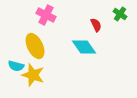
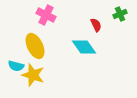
green cross: rotated 32 degrees clockwise
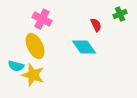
pink cross: moved 4 px left, 4 px down
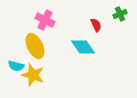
pink cross: moved 3 px right, 1 px down
cyan diamond: moved 1 px left
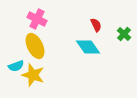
green cross: moved 4 px right, 20 px down; rotated 24 degrees counterclockwise
pink cross: moved 8 px left, 1 px up
cyan diamond: moved 5 px right
cyan semicircle: rotated 35 degrees counterclockwise
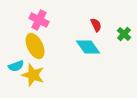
pink cross: moved 2 px right, 1 px down
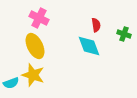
pink cross: moved 2 px up
red semicircle: rotated 16 degrees clockwise
green cross: rotated 24 degrees counterclockwise
cyan diamond: moved 1 px right, 1 px up; rotated 15 degrees clockwise
cyan semicircle: moved 5 px left, 17 px down
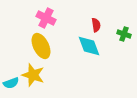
pink cross: moved 7 px right
yellow ellipse: moved 6 px right
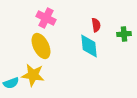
green cross: rotated 24 degrees counterclockwise
cyan diamond: rotated 15 degrees clockwise
yellow star: rotated 10 degrees counterclockwise
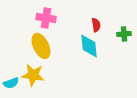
pink cross: rotated 18 degrees counterclockwise
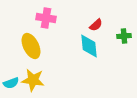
red semicircle: rotated 56 degrees clockwise
green cross: moved 2 px down
yellow ellipse: moved 10 px left
yellow star: moved 5 px down
